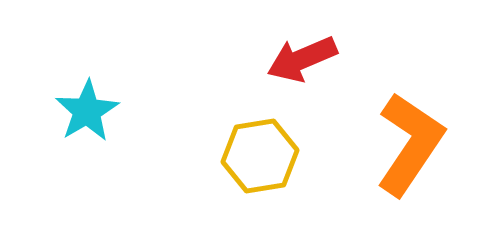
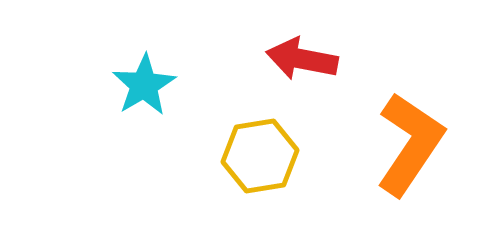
red arrow: rotated 34 degrees clockwise
cyan star: moved 57 px right, 26 px up
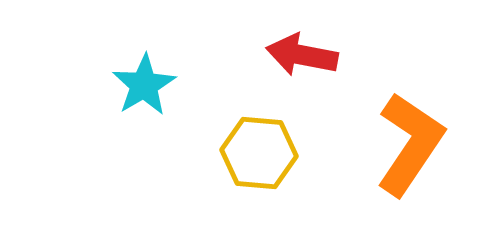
red arrow: moved 4 px up
yellow hexagon: moved 1 px left, 3 px up; rotated 14 degrees clockwise
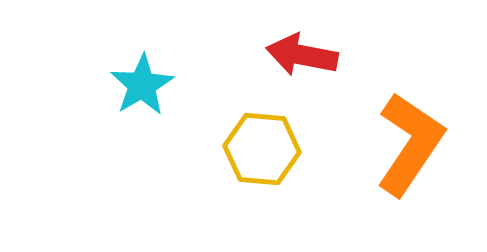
cyan star: moved 2 px left
yellow hexagon: moved 3 px right, 4 px up
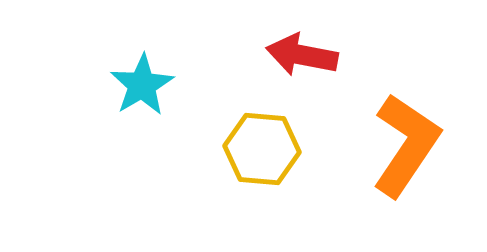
orange L-shape: moved 4 px left, 1 px down
